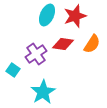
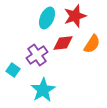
cyan ellipse: moved 3 px down
red diamond: moved 1 px up; rotated 15 degrees counterclockwise
purple cross: moved 1 px right, 1 px down
cyan star: moved 2 px up
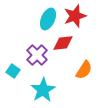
cyan ellipse: moved 1 px right, 1 px down
orange semicircle: moved 8 px left, 26 px down
purple cross: rotated 10 degrees counterclockwise
cyan square: moved 1 px down
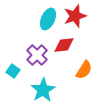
red diamond: moved 1 px right, 2 px down
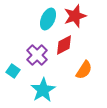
red diamond: rotated 20 degrees counterclockwise
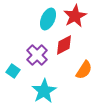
red star: rotated 10 degrees counterclockwise
cyan star: moved 1 px right, 1 px down
